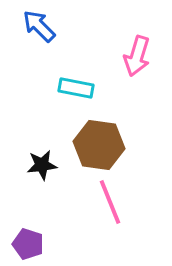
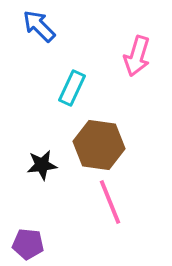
cyan rectangle: moved 4 px left; rotated 76 degrees counterclockwise
purple pentagon: rotated 12 degrees counterclockwise
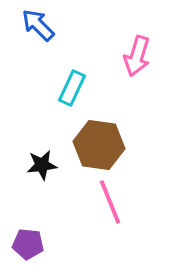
blue arrow: moved 1 px left, 1 px up
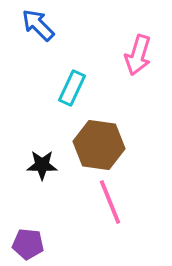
pink arrow: moved 1 px right, 1 px up
black star: rotated 8 degrees clockwise
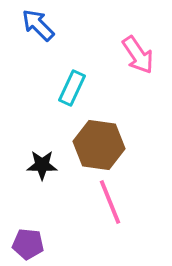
pink arrow: rotated 51 degrees counterclockwise
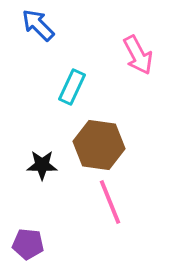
pink arrow: rotated 6 degrees clockwise
cyan rectangle: moved 1 px up
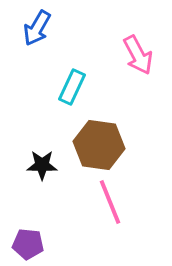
blue arrow: moved 1 px left, 3 px down; rotated 105 degrees counterclockwise
